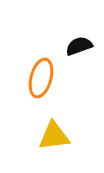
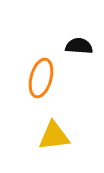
black semicircle: rotated 24 degrees clockwise
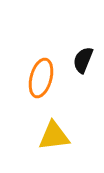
black semicircle: moved 4 px right, 14 px down; rotated 72 degrees counterclockwise
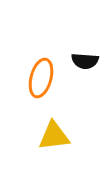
black semicircle: moved 2 px right, 1 px down; rotated 108 degrees counterclockwise
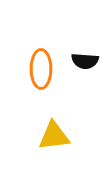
orange ellipse: moved 9 px up; rotated 15 degrees counterclockwise
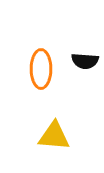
yellow triangle: rotated 12 degrees clockwise
